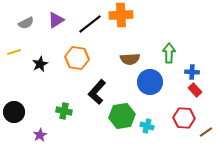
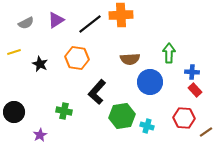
black star: rotated 21 degrees counterclockwise
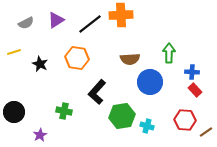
red hexagon: moved 1 px right, 2 px down
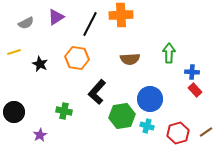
purple triangle: moved 3 px up
black line: rotated 25 degrees counterclockwise
blue circle: moved 17 px down
red hexagon: moved 7 px left, 13 px down; rotated 20 degrees counterclockwise
